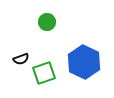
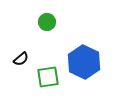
black semicircle: rotated 21 degrees counterclockwise
green square: moved 4 px right, 4 px down; rotated 10 degrees clockwise
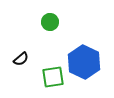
green circle: moved 3 px right
green square: moved 5 px right
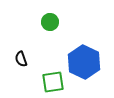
black semicircle: rotated 112 degrees clockwise
green square: moved 5 px down
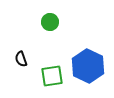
blue hexagon: moved 4 px right, 4 px down
green square: moved 1 px left, 6 px up
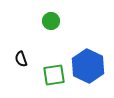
green circle: moved 1 px right, 1 px up
green square: moved 2 px right, 1 px up
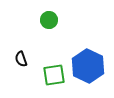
green circle: moved 2 px left, 1 px up
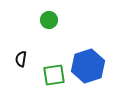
black semicircle: rotated 28 degrees clockwise
blue hexagon: rotated 16 degrees clockwise
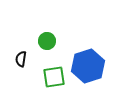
green circle: moved 2 px left, 21 px down
green square: moved 2 px down
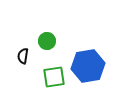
black semicircle: moved 2 px right, 3 px up
blue hexagon: rotated 8 degrees clockwise
